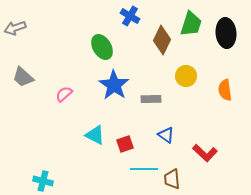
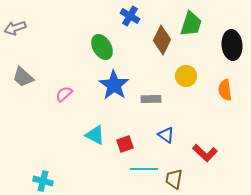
black ellipse: moved 6 px right, 12 px down
brown trapezoid: moved 2 px right; rotated 15 degrees clockwise
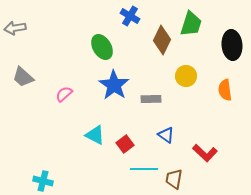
gray arrow: rotated 10 degrees clockwise
red square: rotated 18 degrees counterclockwise
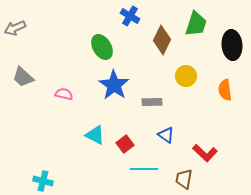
green trapezoid: moved 5 px right
gray arrow: rotated 15 degrees counterclockwise
pink semicircle: rotated 54 degrees clockwise
gray rectangle: moved 1 px right, 3 px down
brown trapezoid: moved 10 px right
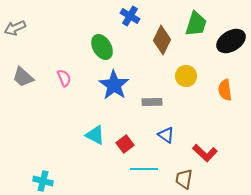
black ellipse: moved 1 px left, 4 px up; rotated 64 degrees clockwise
pink semicircle: moved 16 px up; rotated 54 degrees clockwise
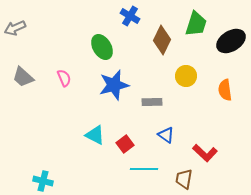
blue star: rotated 24 degrees clockwise
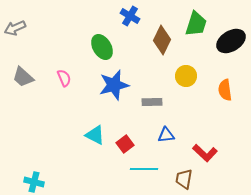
blue triangle: rotated 42 degrees counterclockwise
cyan cross: moved 9 px left, 1 px down
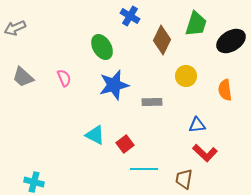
blue triangle: moved 31 px right, 10 px up
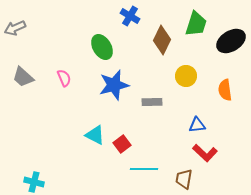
red square: moved 3 px left
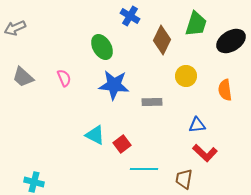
blue star: rotated 20 degrees clockwise
